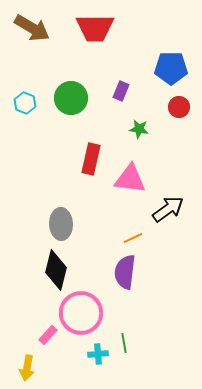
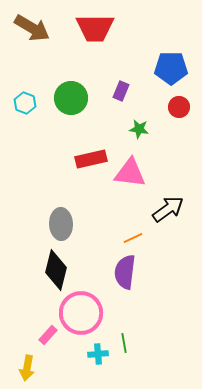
red rectangle: rotated 64 degrees clockwise
pink triangle: moved 6 px up
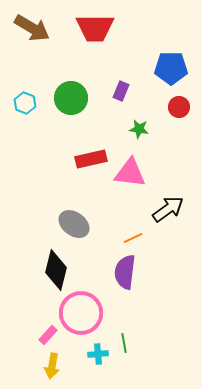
gray ellipse: moved 13 px right; rotated 52 degrees counterclockwise
yellow arrow: moved 25 px right, 2 px up
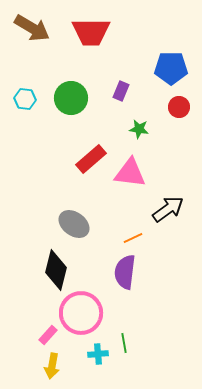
red trapezoid: moved 4 px left, 4 px down
cyan hexagon: moved 4 px up; rotated 15 degrees counterclockwise
red rectangle: rotated 28 degrees counterclockwise
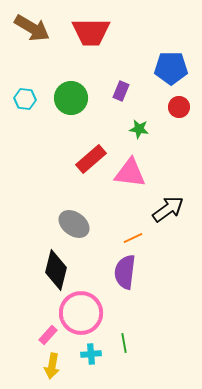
cyan cross: moved 7 px left
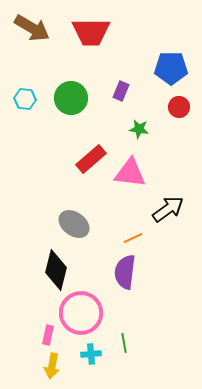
pink rectangle: rotated 30 degrees counterclockwise
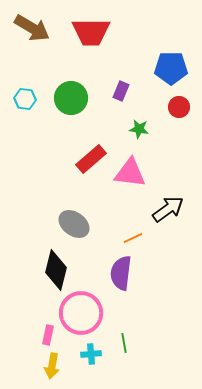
purple semicircle: moved 4 px left, 1 px down
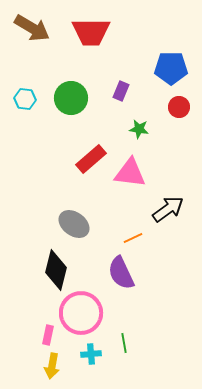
purple semicircle: rotated 32 degrees counterclockwise
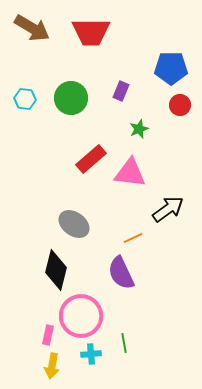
red circle: moved 1 px right, 2 px up
green star: rotated 30 degrees counterclockwise
pink circle: moved 3 px down
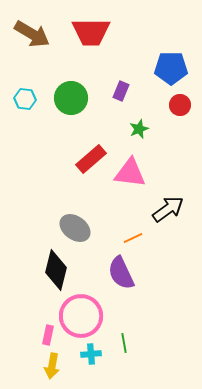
brown arrow: moved 6 px down
gray ellipse: moved 1 px right, 4 px down
